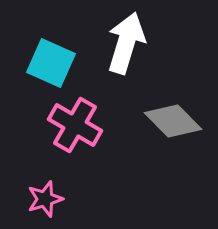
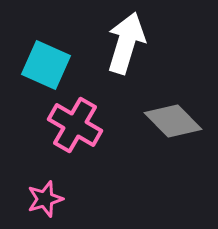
cyan square: moved 5 px left, 2 px down
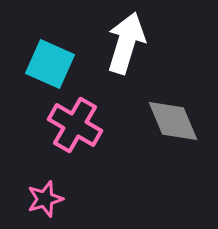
cyan square: moved 4 px right, 1 px up
gray diamond: rotated 22 degrees clockwise
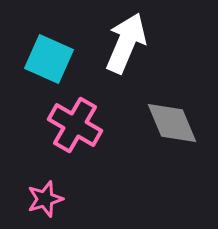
white arrow: rotated 6 degrees clockwise
cyan square: moved 1 px left, 5 px up
gray diamond: moved 1 px left, 2 px down
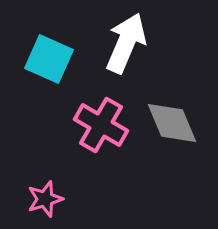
pink cross: moved 26 px right
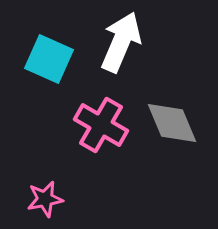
white arrow: moved 5 px left, 1 px up
pink star: rotated 6 degrees clockwise
